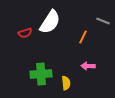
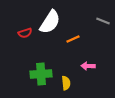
orange line: moved 10 px left, 2 px down; rotated 40 degrees clockwise
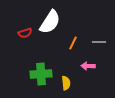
gray line: moved 4 px left, 21 px down; rotated 24 degrees counterclockwise
orange line: moved 4 px down; rotated 40 degrees counterclockwise
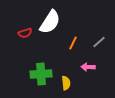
gray line: rotated 40 degrees counterclockwise
pink arrow: moved 1 px down
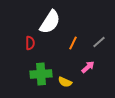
red semicircle: moved 5 px right, 10 px down; rotated 72 degrees counterclockwise
pink arrow: rotated 136 degrees clockwise
yellow semicircle: moved 1 px left, 1 px up; rotated 120 degrees clockwise
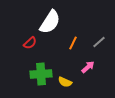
red semicircle: rotated 48 degrees clockwise
